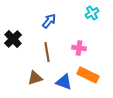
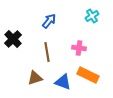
cyan cross: moved 3 px down
blue triangle: moved 1 px left
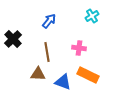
brown triangle: moved 3 px right, 4 px up; rotated 21 degrees clockwise
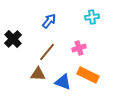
cyan cross: moved 1 px down; rotated 24 degrees clockwise
pink cross: rotated 24 degrees counterclockwise
brown line: rotated 48 degrees clockwise
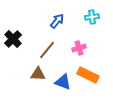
blue arrow: moved 8 px right
brown line: moved 2 px up
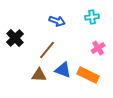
blue arrow: rotated 70 degrees clockwise
black cross: moved 2 px right, 1 px up
pink cross: moved 19 px right; rotated 16 degrees counterclockwise
brown triangle: moved 1 px right, 1 px down
blue triangle: moved 12 px up
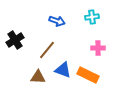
black cross: moved 2 px down; rotated 12 degrees clockwise
pink cross: rotated 32 degrees clockwise
brown triangle: moved 1 px left, 2 px down
